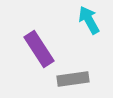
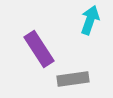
cyan arrow: moved 1 px right; rotated 48 degrees clockwise
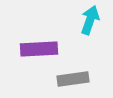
purple rectangle: rotated 60 degrees counterclockwise
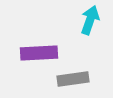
purple rectangle: moved 4 px down
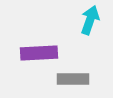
gray rectangle: rotated 8 degrees clockwise
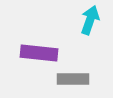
purple rectangle: rotated 9 degrees clockwise
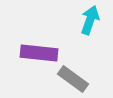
gray rectangle: rotated 36 degrees clockwise
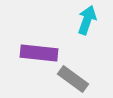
cyan arrow: moved 3 px left
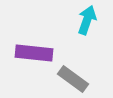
purple rectangle: moved 5 px left
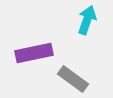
purple rectangle: rotated 18 degrees counterclockwise
